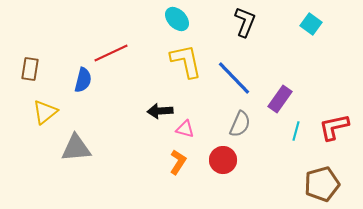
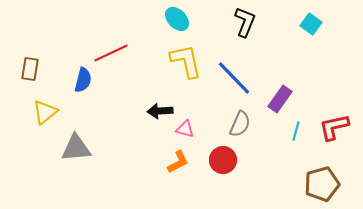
orange L-shape: rotated 30 degrees clockwise
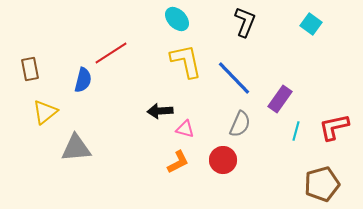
red line: rotated 8 degrees counterclockwise
brown rectangle: rotated 20 degrees counterclockwise
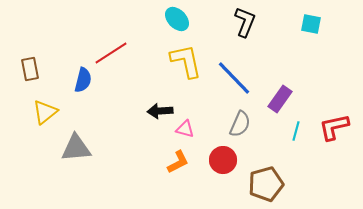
cyan square: rotated 25 degrees counterclockwise
brown pentagon: moved 56 px left
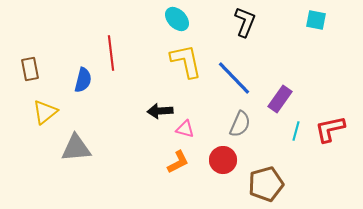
cyan square: moved 5 px right, 4 px up
red line: rotated 64 degrees counterclockwise
red L-shape: moved 4 px left, 2 px down
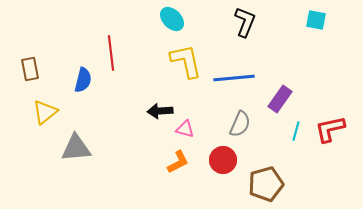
cyan ellipse: moved 5 px left
blue line: rotated 51 degrees counterclockwise
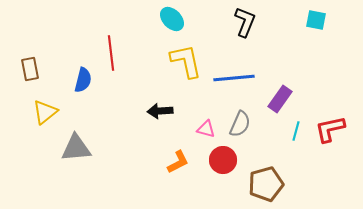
pink triangle: moved 21 px right
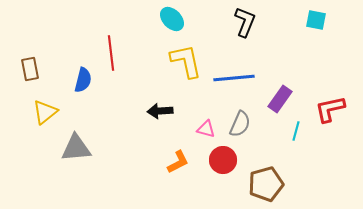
red L-shape: moved 20 px up
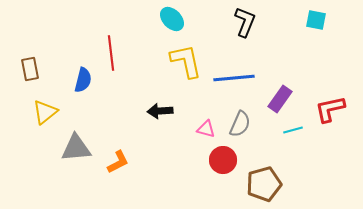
cyan line: moved 3 px left, 1 px up; rotated 60 degrees clockwise
orange L-shape: moved 60 px left
brown pentagon: moved 2 px left
